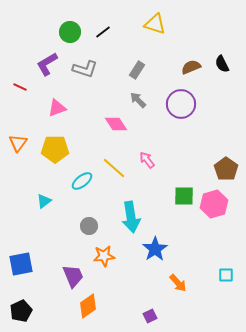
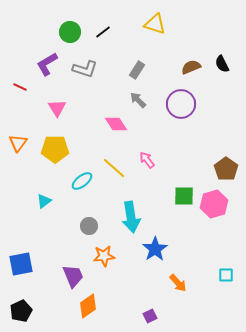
pink triangle: rotated 42 degrees counterclockwise
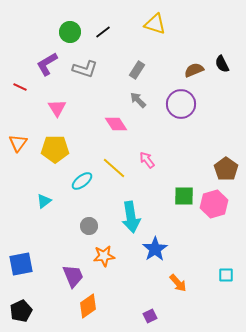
brown semicircle: moved 3 px right, 3 px down
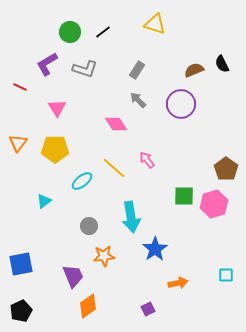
orange arrow: rotated 60 degrees counterclockwise
purple square: moved 2 px left, 7 px up
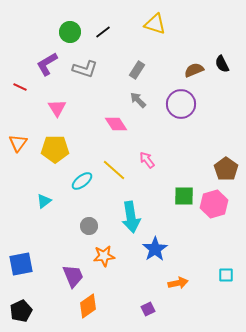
yellow line: moved 2 px down
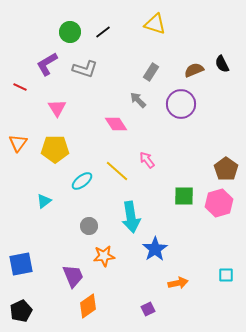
gray rectangle: moved 14 px right, 2 px down
yellow line: moved 3 px right, 1 px down
pink hexagon: moved 5 px right, 1 px up
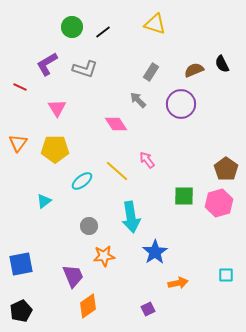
green circle: moved 2 px right, 5 px up
blue star: moved 3 px down
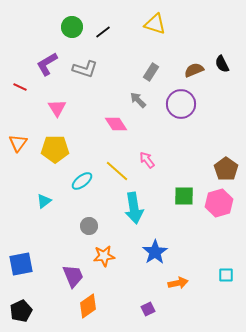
cyan arrow: moved 3 px right, 9 px up
